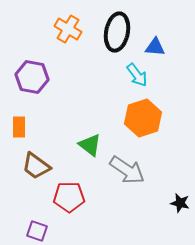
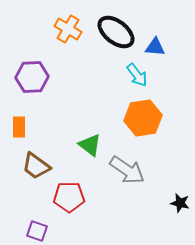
black ellipse: moved 1 px left; rotated 63 degrees counterclockwise
purple hexagon: rotated 12 degrees counterclockwise
orange hexagon: rotated 9 degrees clockwise
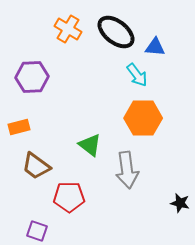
orange hexagon: rotated 9 degrees clockwise
orange rectangle: rotated 75 degrees clockwise
gray arrow: rotated 48 degrees clockwise
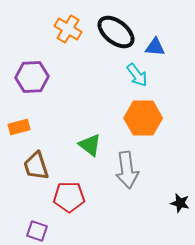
brown trapezoid: rotated 36 degrees clockwise
